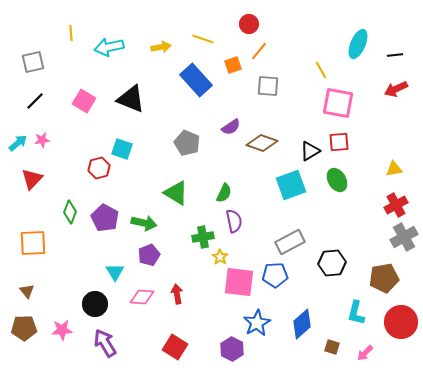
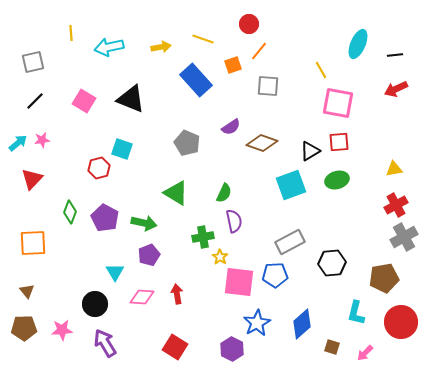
green ellipse at (337, 180): rotated 75 degrees counterclockwise
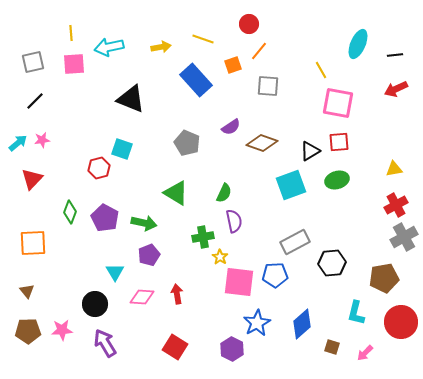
pink square at (84, 101): moved 10 px left, 37 px up; rotated 35 degrees counterclockwise
gray rectangle at (290, 242): moved 5 px right
brown pentagon at (24, 328): moved 4 px right, 3 px down
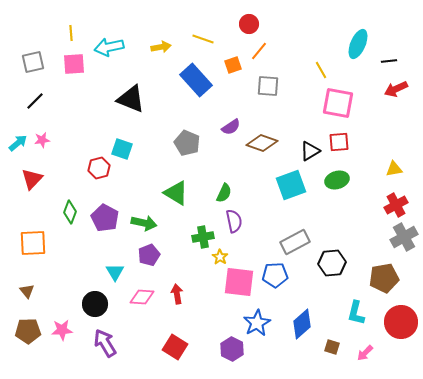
black line at (395, 55): moved 6 px left, 6 px down
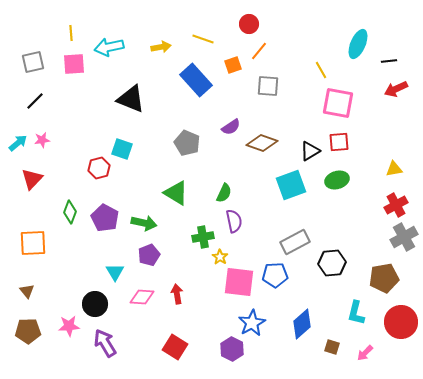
blue star at (257, 323): moved 5 px left
pink star at (62, 330): moved 7 px right, 4 px up
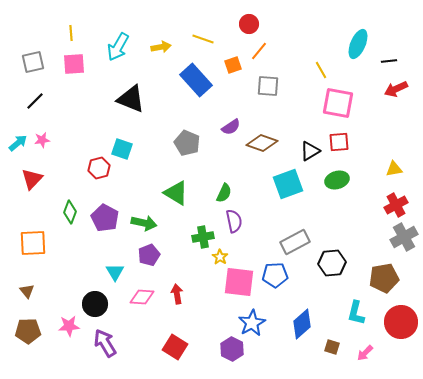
cyan arrow at (109, 47): moved 9 px right; rotated 48 degrees counterclockwise
cyan square at (291, 185): moved 3 px left, 1 px up
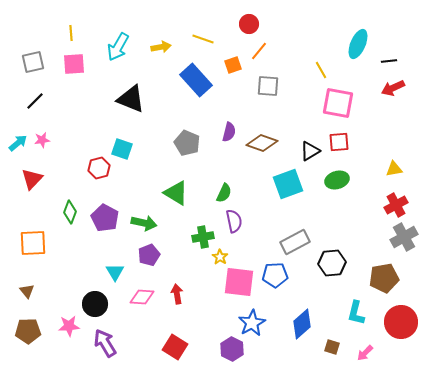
red arrow at (396, 89): moved 3 px left, 1 px up
purple semicircle at (231, 127): moved 2 px left, 5 px down; rotated 42 degrees counterclockwise
